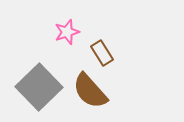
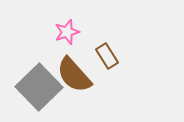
brown rectangle: moved 5 px right, 3 px down
brown semicircle: moved 16 px left, 16 px up
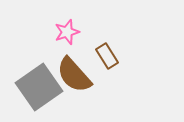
gray square: rotated 9 degrees clockwise
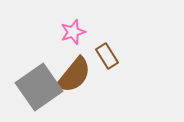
pink star: moved 6 px right
brown semicircle: rotated 99 degrees counterclockwise
